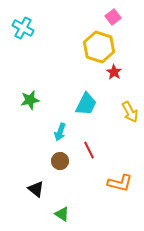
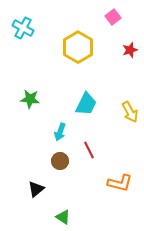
yellow hexagon: moved 21 px left; rotated 12 degrees clockwise
red star: moved 16 px right, 22 px up; rotated 21 degrees clockwise
green star: moved 1 px up; rotated 18 degrees clockwise
black triangle: rotated 42 degrees clockwise
green triangle: moved 1 px right, 3 px down
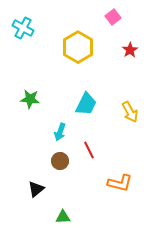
red star: rotated 14 degrees counterclockwise
green triangle: rotated 35 degrees counterclockwise
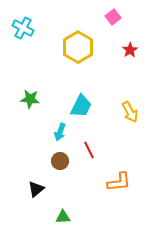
cyan trapezoid: moved 5 px left, 2 px down
orange L-shape: moved 1 px left, 1 px up; rotated 20 degrees counterclockwise
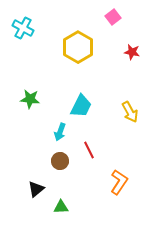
red star: moved 2 px right, 2 px down; rotated 28 degrees counterclockwise
orange L-shape: rotated 50 degrees counterclockwise
green triangle: moved 2 px left, 10 px up
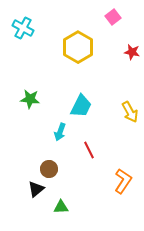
brown circle: moved 11 px left, 8 px down
orange L-shape: moved 4 px right, 1 px up
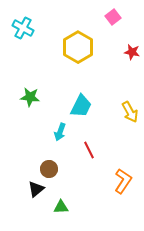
green star: moved 2 px up
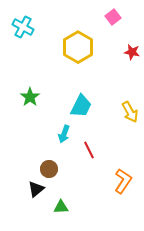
cyan cross: moved 1 px up
green star: rotated 30 degrees clockwise
cyan arrow: moved 4 px right, 2 px down
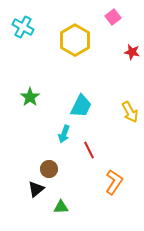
yellow hexagon: moved 3 px left, 7 px up
orange L-shape: moved 9 px left, 1 px down
